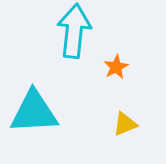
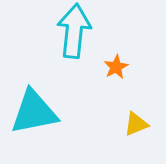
cyan triangle: rotated 8 degrees counterclockwise
yellow triangle: moved 11 px right
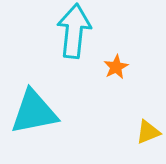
yellow triangle: moved 12 px right, 8 px down
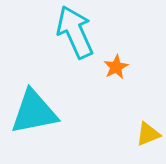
cyan arrow: moved 1 px right, 1 px down; rotated 30 degrees counterclockwise
yellow triangle: moved 2 px down
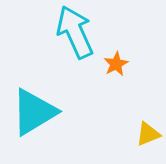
orange star: moved 3 px up
cyan triangle: rotated 20 degrees counterclockwise
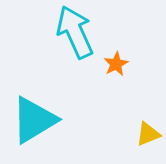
cyan triangle: moved 8 px down
